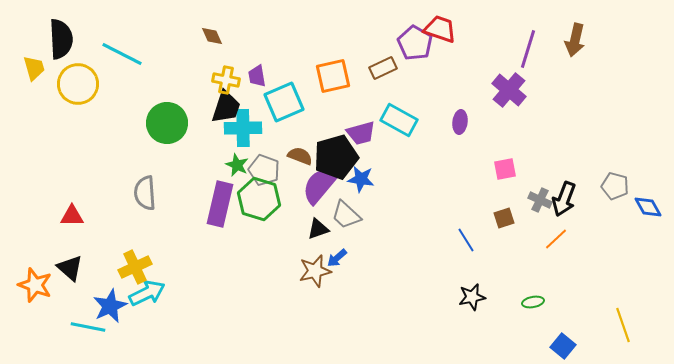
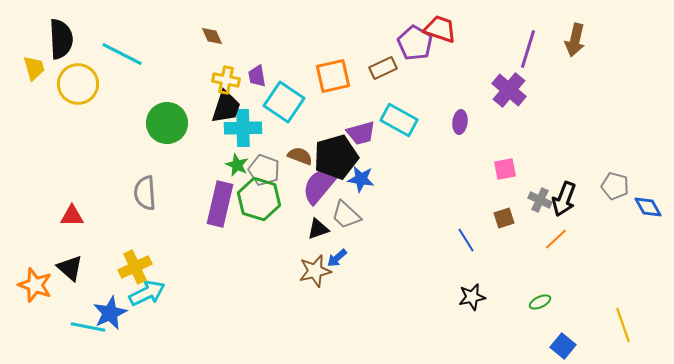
cyan square at (284, 102): rotated 33 degrees counterclockwise
green ellipse at (533, 302): moved 7 px right; rotated 15 degrees counterclockwise
blue star at (110, 306): moved 7 px down
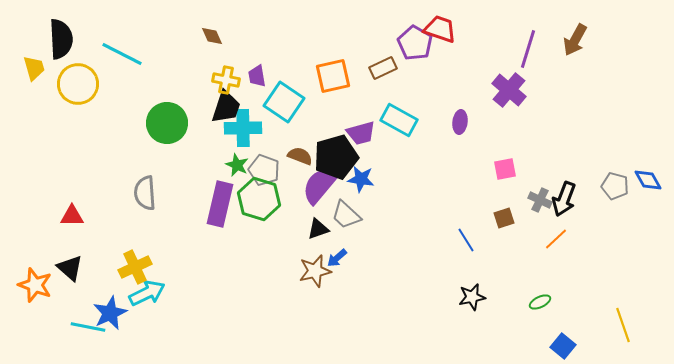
brown arrow at (575, 40): rotated 16 degrees clockwise
blue diamond at (648, 207): moved 27 px up
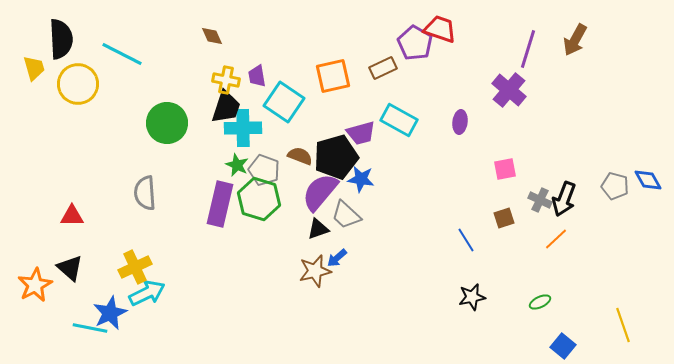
purple semicircle at (320, 185): moved 7 px down
orange star at (35, 285): rotated 24 degrees clockwise
cyan line at (88, 327): moved 2 px right, 1 px down
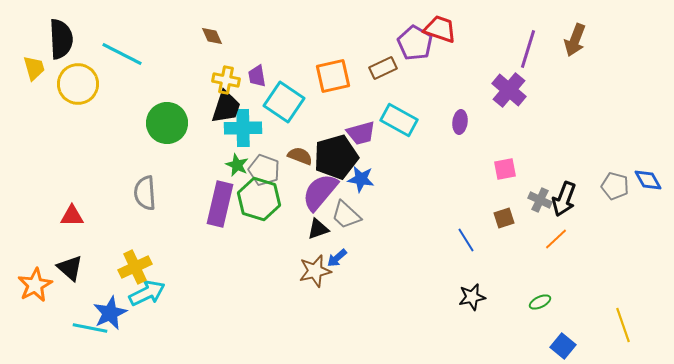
brown arrow at (575, 40): rotated 8 degrees counterclockwise
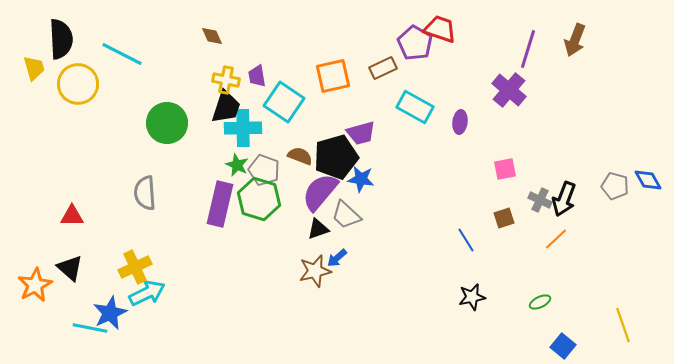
cyan rectangle at (399, 120): moved 16 px right, 13 px up
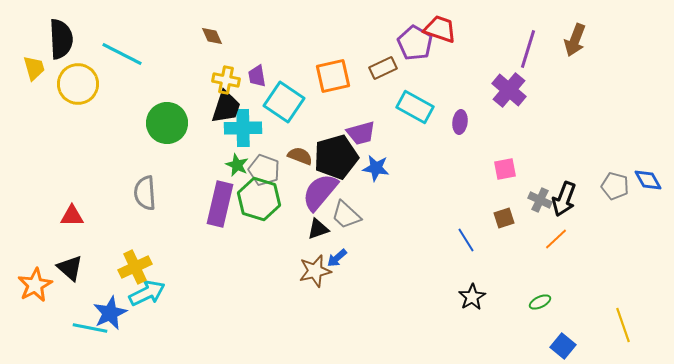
blue star at (361, 179): moved 15 px right, 11 px up
black star at (472, 297): rotated 20 degrees counterclockwise
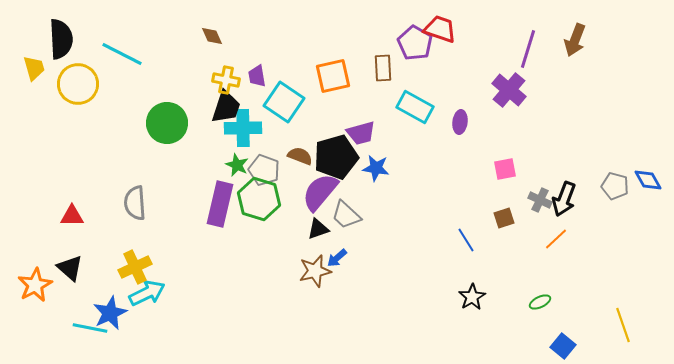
brown rectangle at (383, 68): rotated 68 degrees counterclockwise
gray semicircle at (145, 193): moved 10 px left, 10 px down
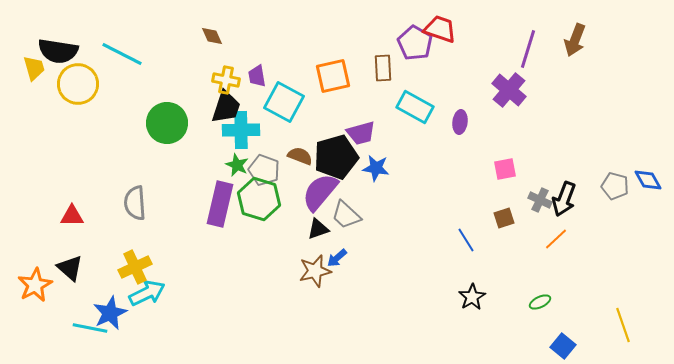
black semicircle at (61, 39): moved 3 px left, 12 px down; rotated 102 degrees clockwise
cyan square at (284, 102): rotated 6 degrees counterclockwise
cyan cross at (243, 128): moved 2 px left, 2 px down
